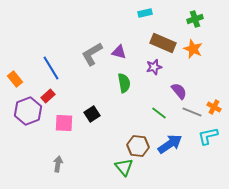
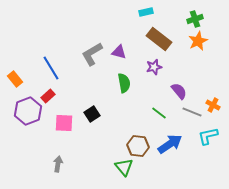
cyan rectangle: moved 1 px right, 1 px up
brown rectangle: moved 4 px left, 4 px up; rotated 15 degrees clockwise
orange star: moved 5 px right, 8 px up; rotated 24 degrees clockwise
orange cross: moved 1 px left, 2 px up
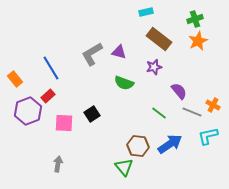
green semicircle: rotated 120 degrees clockwise
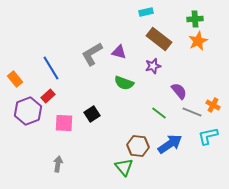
green cross: rotated 14 degrees clockwise
purple star: moved 1 px left, 1 px up
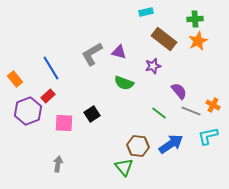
brown rectangle: moved 5 px right
gray line: moved 1 px left, 1 px up
blue arrow: moved 1 px right
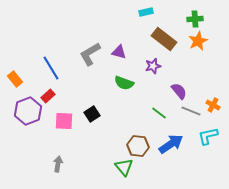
gray L-shape: moved 2 px left
pink square: moved 2 px up
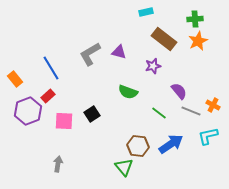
green semicircle: moved 4 px right, 9 px down
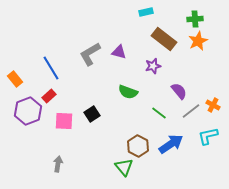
red rectangle: moved 1 px right
gray line: rotated 60 degrees counterclockwise
brown hexagon: rotated 20 degrees clockwise
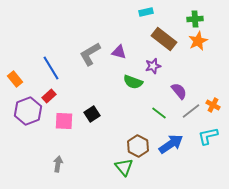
green semicircle: moved 5 px right, 10 px up
